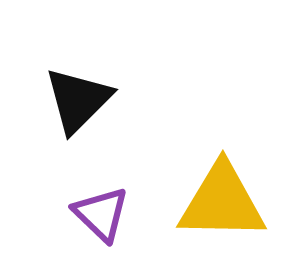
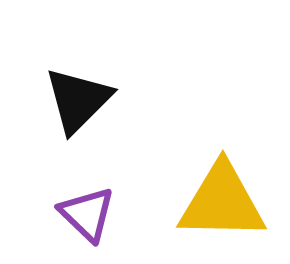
purple triangle: moved 14 px left
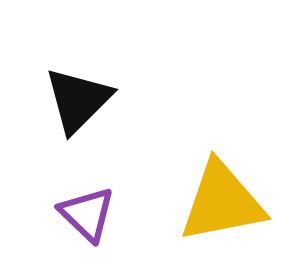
yellow triangle: rotated 12 degrees counterclockwise
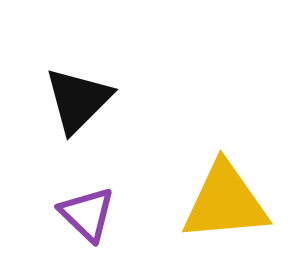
yellow triangle: moved 3 px right; rotated 6 degrees clockwise
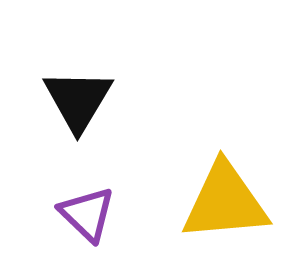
black triangle: rotated 14 degrees counterclockwise
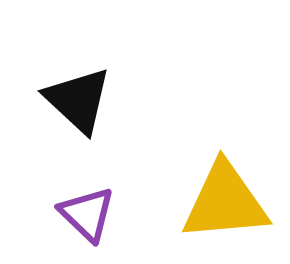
black triangle: rotated 18 degrees counterclockwise
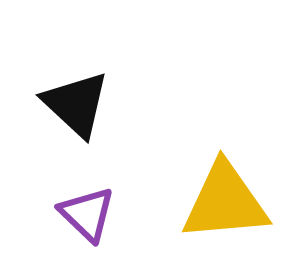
black triangle: moved 2 px left, 4 px down
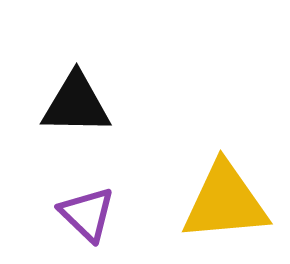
black triangle: rotated 42 degrees counterclockwise
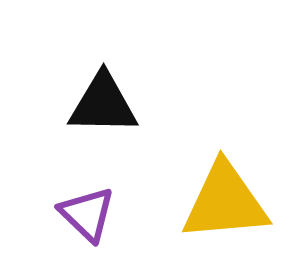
black triangle: moved 27 px right
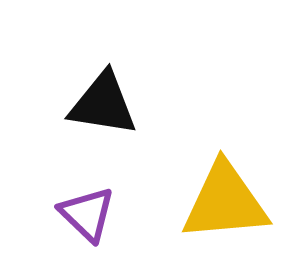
black triangle: rotated 8 degrees clockwise
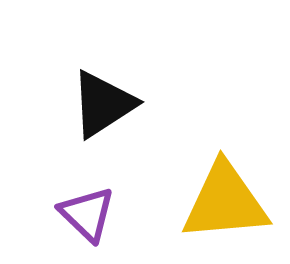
black triangle: rotated 42 degrees counterclockwise
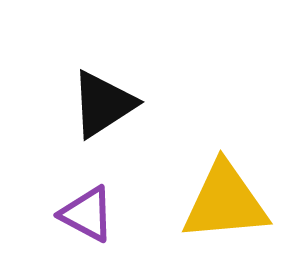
purple triangle: rotated 16 degrees counterclockwise
